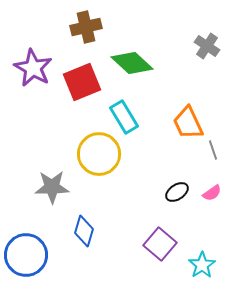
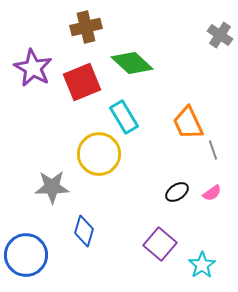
gray cross: moved 13 px right, 11 px up
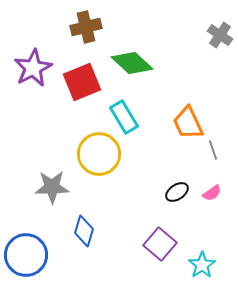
purple star: rotated 15 degrees clockwise
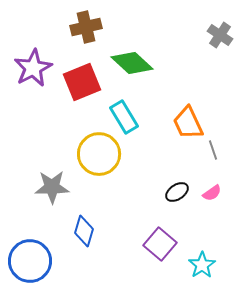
blue circle: moved 4 px right, 6 px down
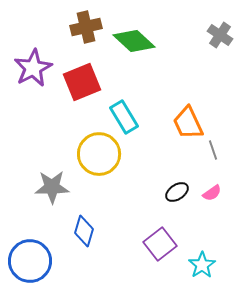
green diamond: moved 2 px right, 22 px up
purple square: rotated 12 degrees clockwise
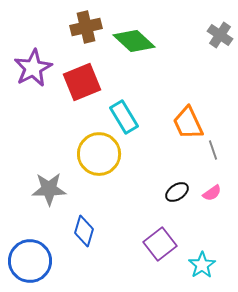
gray star: moved 3 px left, 2 px down
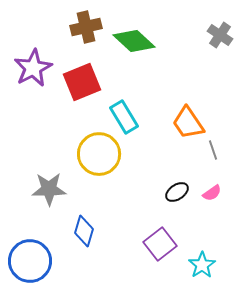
orange trapezoid: rotated 9 degrees counterclockwise
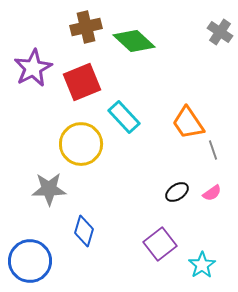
gray cross: moved 3 px up
cyan rectangle: rotated 12 degrees counterclockwise
yellow circle: moved 18 px left, 10 px up
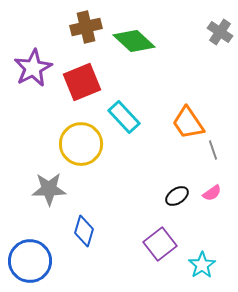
black ellipse: moved 4 px down
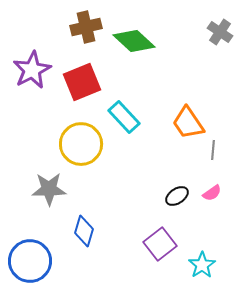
purple star: moved 1 px left, 2 px down
gray line: rotated 24 degrees clockwise
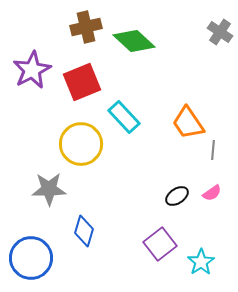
blue circle: moved 1 px right, 3 px up
cyan star: moved 1 px left, 3 px up
